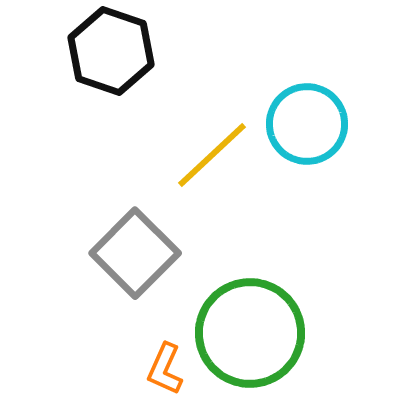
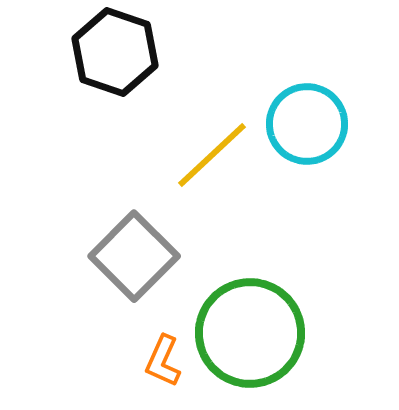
black hexagon: moved 4 px right, 1 px down
gray square: moved 1 px left, 3 px down
orange L-shape: moved 2 px left, 8 px up
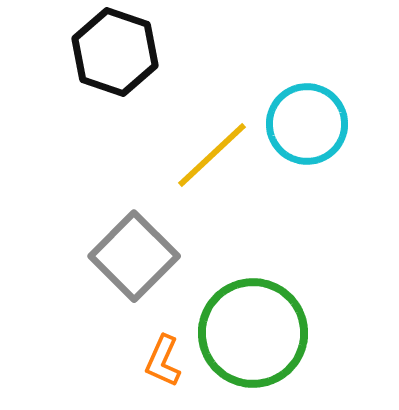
green circle: moved 3 px right
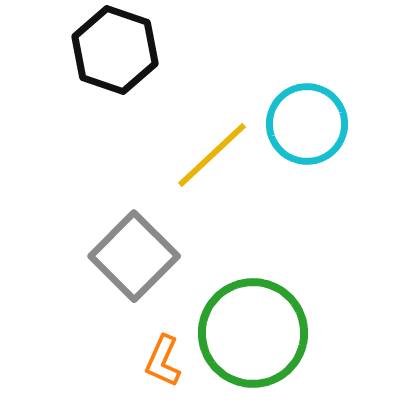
black hexagon: moved 2 px up
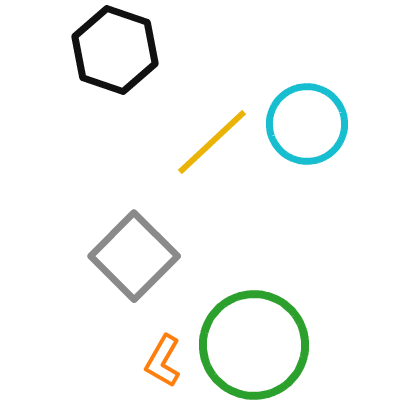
yellow line: moved 13 px up
green circle: moved 1 px right, 12 px down
orange L-shape: rotated 6 degrees clockwise
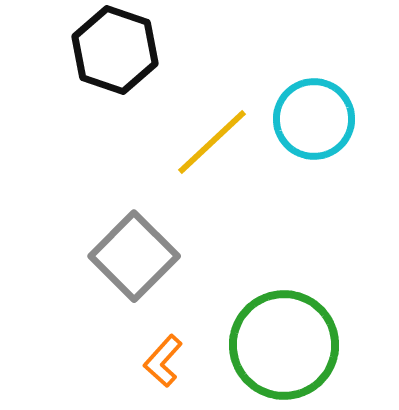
cyan circle: moved 7 px right, 5 px up
green circle: moved 30 px right
orange L-shape: rotated 12 degrees clockwise
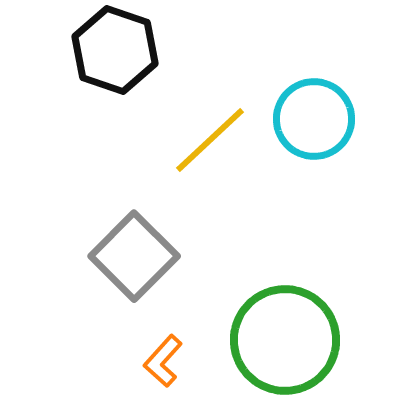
yellow line: moved 2 px left, 2 px up
green circle: moved 1 px right, 5 px up
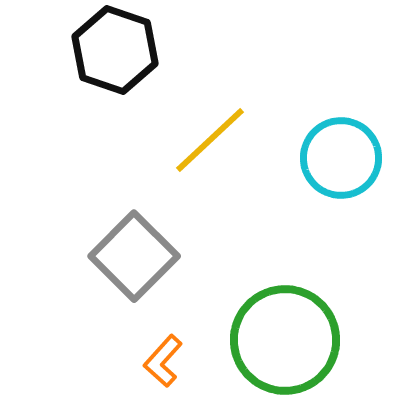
cyan circle: moved 27 px right, 39 px down
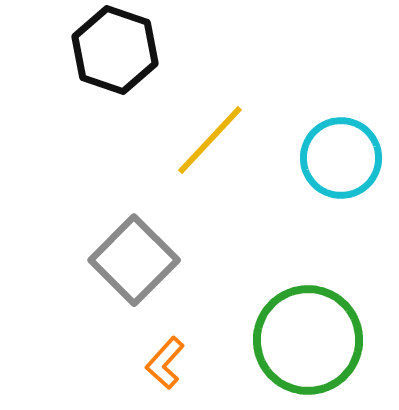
yellow line: rotated 4 degrees counterclockwise
gray square: moved 4 px down
green circle: moved 23 px right
orange L-shape: moved 2 px right, 2 px down
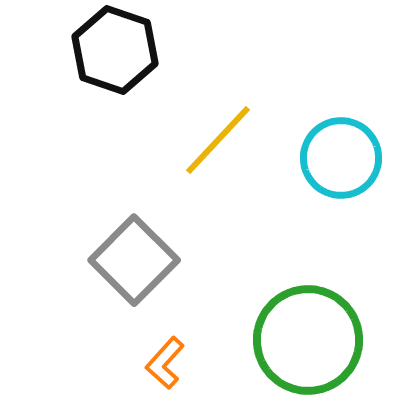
yellow line: moved 8 px right
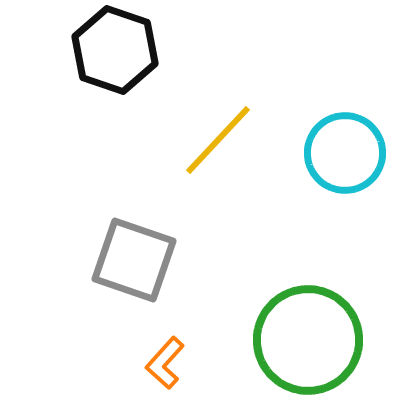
cyan circle: moved 4 px right, 5 px up
gray square: rotated 26 degrees counterclockwise
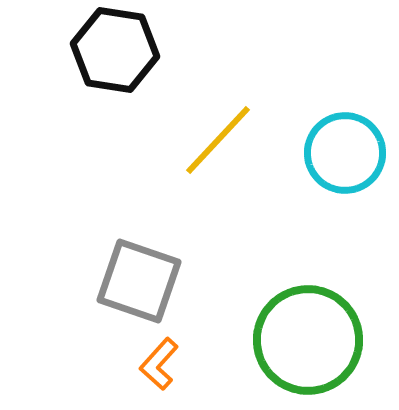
black hexagon: rotated 10 degrees counterclockwise
gray square: moved 5 px right, 21 px down
orange L-shape: moved 6 px left, 1 px down
